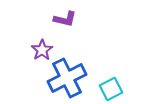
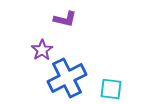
cyan square: rotated 35 degrees clockwise
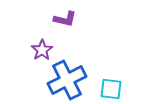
blue cross: moved 2 px down
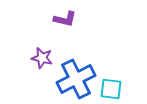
purple star: moved 8 px down; rotated 25 degrees counterclockwise
blue cross: moved 9 px right, 1 px up
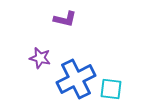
purple star: moved 2 px left
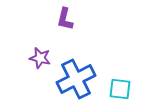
purple L-shape: rotated 90 degrees clockwise
cyan square: moved 9 px right
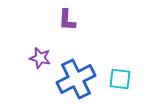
purple L-shape: moved 2 px right, 1 px down; rotated 10 degrees counterclockwise
cyan square: moved 10 px up
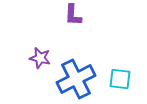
purple L-shape: moved 6 px right, 5 px up
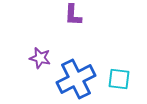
cyan square: moved 1 px left
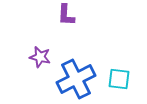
purple L-shape: moved 7 px left
purple star: moved 1 px up
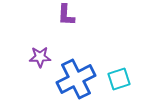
purple star: rotated 15 degrees counterclockwise
cyan square: rotated 25 degrees counterclockwise
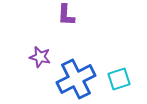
purple star: rotated 15 degrees clockwise
